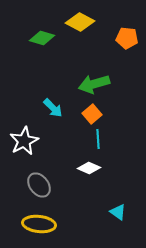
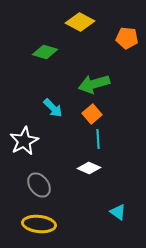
green diamond: moved 3 px right, 14 px down
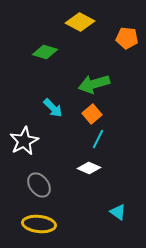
cyan line: rotated 30 degrees clockwise
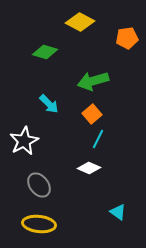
orange pentagon: rotated 15 degrees counterclockwise
green arrow: moved 1 px left, 3 px up
cyan arrow: moved 4 px left, 4 px up
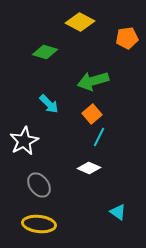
cyan line: moved 1 px right, 2 px up
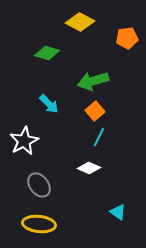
green diamond: moved 2 px right, 1 px down
orange square: moved 3 px right, 3 px up
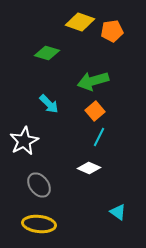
yellow diamond: rotated 8 degrees counterclockwise
orange pentagon: moved 15 px left, 7 px up
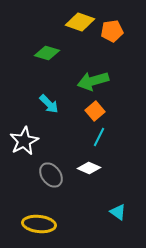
gray ellipse: moved 12 px right, 10 px up
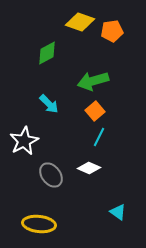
green diamond: rotated 45 degrees counterclockwise
